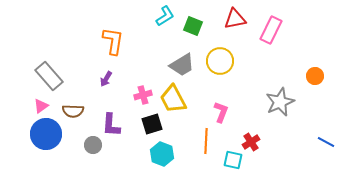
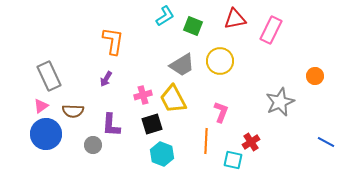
gray rectangle: rotated 16 degrees clockwise
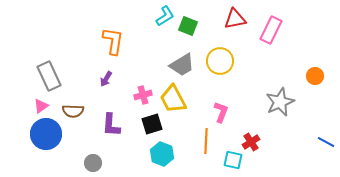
green square: moved 5 px left
gray circle: moved 18 px down
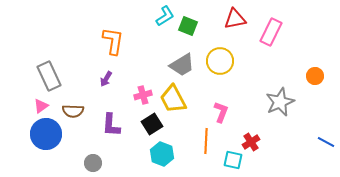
pink rectangle: moved 2 px down
black square: rotated 15 degrees counterclockwise
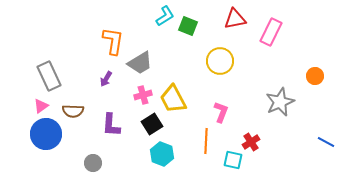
gray trapezoid: moved 42 px left, 2 px up
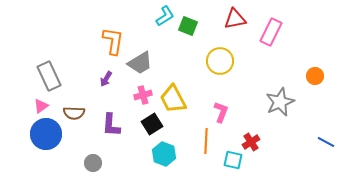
brown semicircle: moved 1 px right, 2 px down
cyan hexagon: moved 2 px right
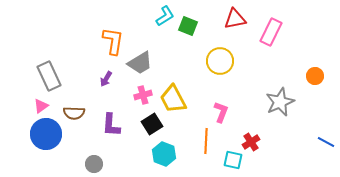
gray circle: moved 1 px right, 1 px down
